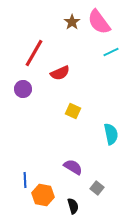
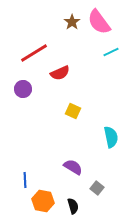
red line: rotated 28 degrees clockwise
cyan semicircle: moved 3 px down
orange hexagon: moved 6 px down
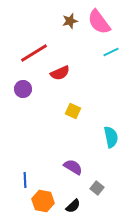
brown star: moved 2 px left, 1 px up; rotated 21 degrees clockwise
black semicircle: rotated 63 degrees clockwise
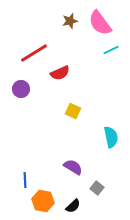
pink semicircle: moved 1 px right, 1 px down
cyan line: moved 2 px up
purple circle: moved 2 px left
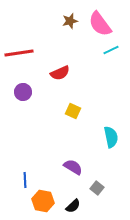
pink semicircle: moved 1 px down
red line: moved 15 px left; rotated 24 degrees clockwise
purple circle: moved 2 px right, 3 px down
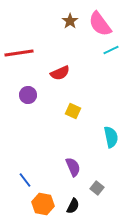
brown star: rotated 21 degrees counterclockwise
purple circle: moved 5 px right, 3 px down
purple semicircle: rotated 36 degrees clockwise
blue line: rotated 35 degrees counterclockwise
orange hexagon: moved 3 px down
black semicircle: rotated 21 degrees counterclockwise
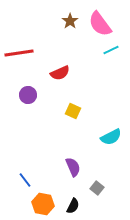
cyan semicircle: rotated 75 degrees clockwise
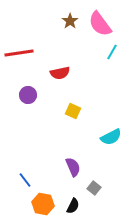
cyan line: moved 1 px right, 2 px down; rotated 35 degrees counterclockwise
red semicircle: rotated 12 degrees clockwise
gray square: moved 3 px left
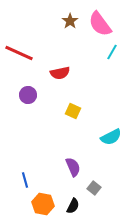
red line: rotated 32 degrees clockwise
blue line: rotated 21 degrees clockwise
